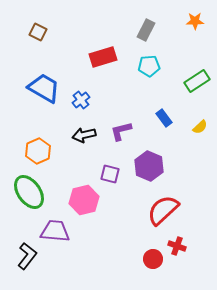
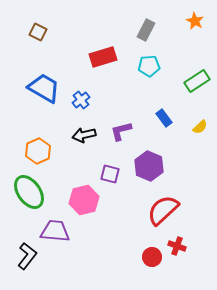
orange star: rotated 30 degrees clockwise
red circle: moved 1 px left, 2 px up
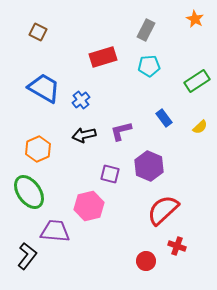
orange star: moved 2 px up
orange hexagon: moved 2 px up
pink hexagon: moved 5 px right, 6 px down
red circle: moved 6 px left, 4 px down
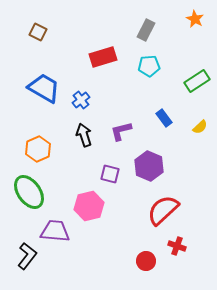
black arrow: rotated 85 degrees clockwise
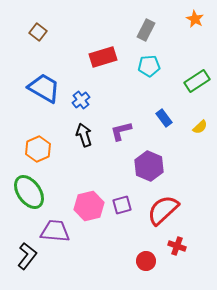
brown square: rotated 12 degrees clockwise
purple square: moved 12 px right, 31 px down; rotated 30 degrees counterclockwise
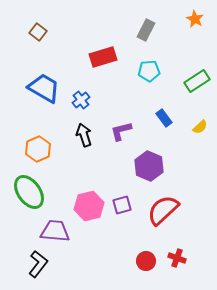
cyan pentagon: moved 5 px down
red cross: moved 12 px down
black L-shape: moved 11 px right, 8 px down
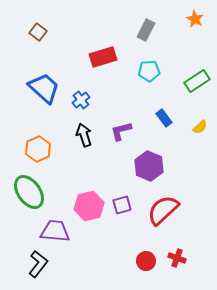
blue trapezoid: rotated 12 degrees clockwise
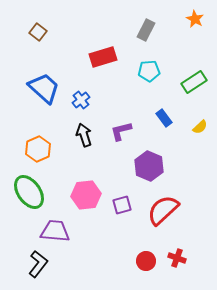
green rectangle: moved 3 px left, 1 px down
pink hexagon: moved 3 px left, 11 px up; rotated 8 degrees clockwise
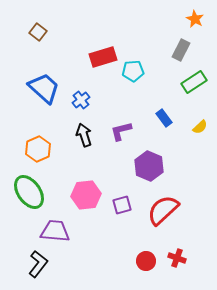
gray rectangle: moved 35 px right, 20 px down
cyan pentagon: moved 16 px left
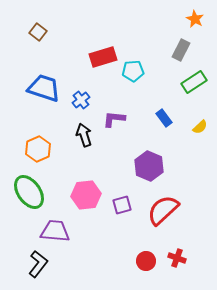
blue trapezoid: rotated 24 degrees counterclockwise
purple L-shape: moved 7 px left, 12 px up; rotated 20 degrees clockwise
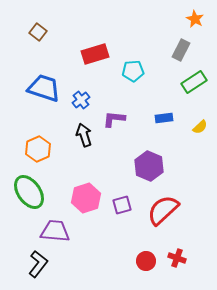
red rectangle: moved 8 px left, 3 px up
blue rectangle: rotated 60 degrees counterclockwise
pink hexagon: moved 3 px down; rotated 12 degrees counterclockwise
